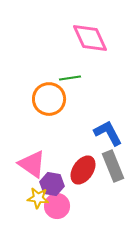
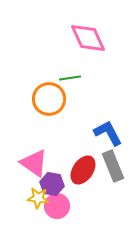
pink diamond: moved 2 px left
pink triangle: moved 2 px right, 1 px up
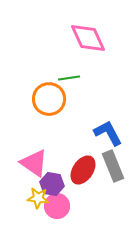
green line: moved 1 px left
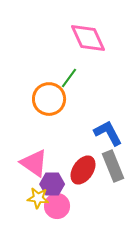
green line: rotated 45 degrees counterclockwise
purple hexagon: rotated 10 degrees counterclockwise
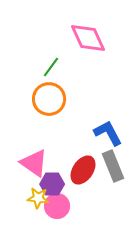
green line: moved 18 px left, 11 px up
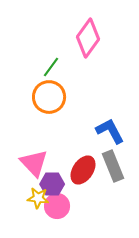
pink diamond: rotated 60 degrees clockwise
orange circle: moved 2 px up
blue L-shape: moved 2 px right, 2 px up
pink triangle: rotated 12 degrees clockwise
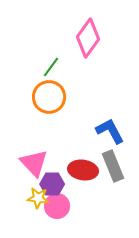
red ellipse: rotated 64 degrees clockwise
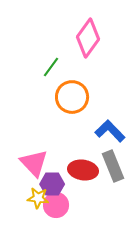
orange circle: moved 23 px right
blue L-shape: rotated 16 degrees counterclockwise
pink circle: moved 1 px left, 1 px up
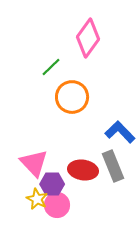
green line: rotated 10 degrees clockwise
blue L-shape: moved 10 px right, 1 px down
yellow star: moved 1 px left, 1 px down; rotated 20 degrees clockwise
pink circle: moved 1 px right
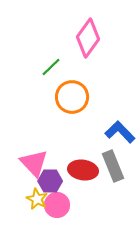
purple hexagon: moved 2 px left, 3 px up
